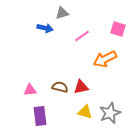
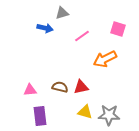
gray star: moved 1 px left, 2 px down; rotated 25 degrees clockwise
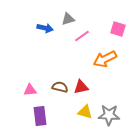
gray triangle: moved 6 px right, 6 px down
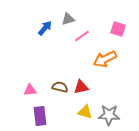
blue arrow: rotated 63 degrees counterclockwise
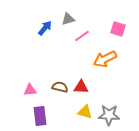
red triangle: rotated 14 degrees clockwise
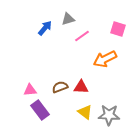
brown semicircle: rotated 35 degrees counterclockwise
yellow triangle: rotated 21 degrees clockwise
purple rectangle: moved 6 px up; rotated 30 degrees counterclockwise
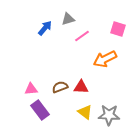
pink triangle: moved 1 px right, 1 px up
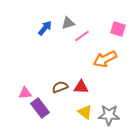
gray triangle: moved 4 px down
pink triangle: moved 6 px left, 4 px down
purple rectangle: moved 2 px up
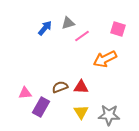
purple rectangle: moved 1 px right, 1 px up; rotated 66 degrees clockwise
yellow triangle: moved 4 px left; rotated 21 degrees clockwise
